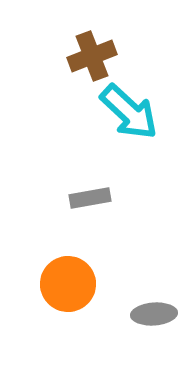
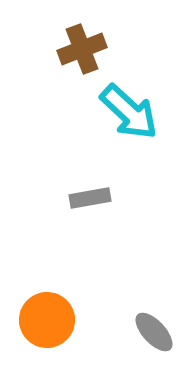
brown cross: moved 10 px left, 7 px up
orange circle: moved 21 px left, 36 px down
gray ellipse: moved 18 px down; rotated 51 degrees clockwise
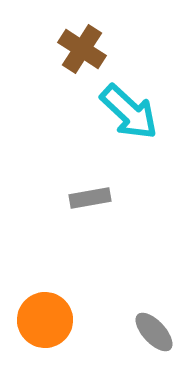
brown cross: rotated 36 degrees counterclockwise
orange circle: moved 2 px left
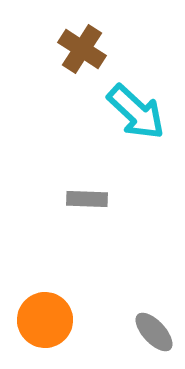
cyan arrow: moved 7 px right
gray rectangle: moved 3 px left, 1 px down; rotated 12 degrees clockwise
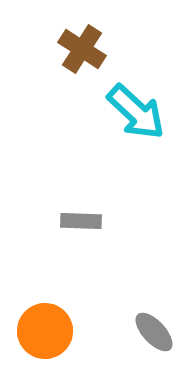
gray rectangle: moved 6 px left, 22 px down
orange circle: moved 11 px down
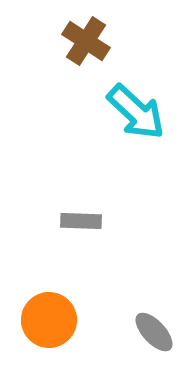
brown cross: moved 4 px right, 8 px up
orange circle: moved 4 px right, 11 px up
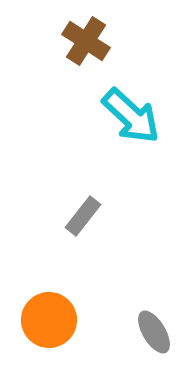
cyan arrow: moved 5 px left, 4 px down
gray rectangle: moved 2 px right, 5 px up; rotated 54 degrees counterclockwise
gray ellipse: rotated 12 degrees clockwise
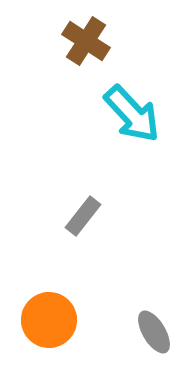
cyan arrow: moved 1 px right, 2 px up; rotated 4 degrees clockwise
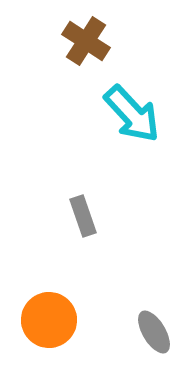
gray rectangle: rotated 57 degrees counterclockwise
